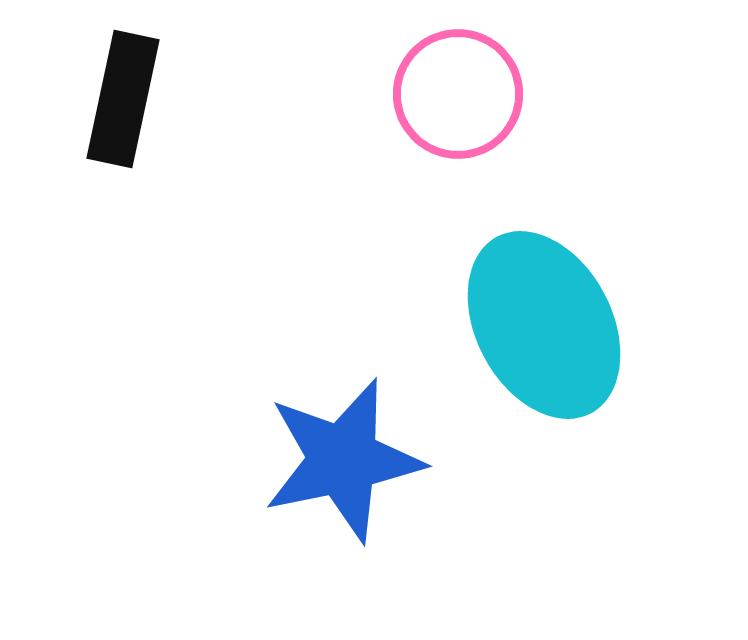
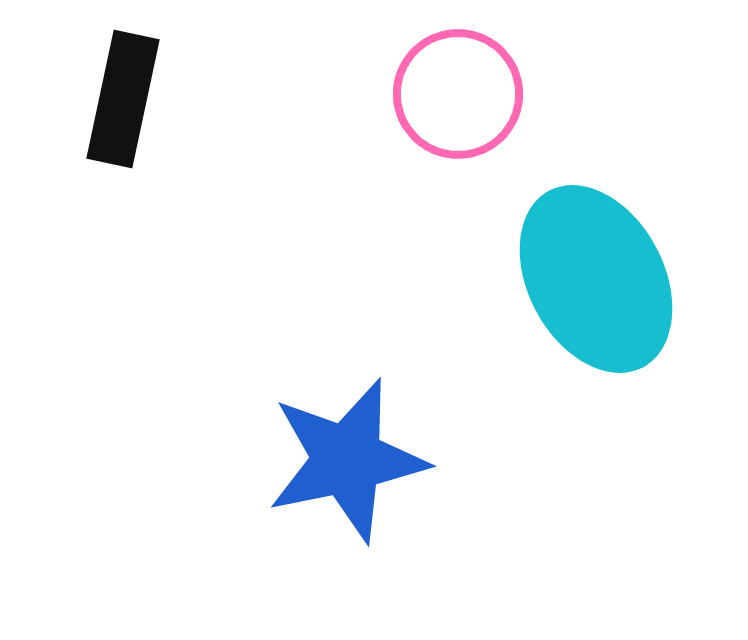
cyan ellipse: moved 52 px right, 46 px up
blue star: moved 4 px right
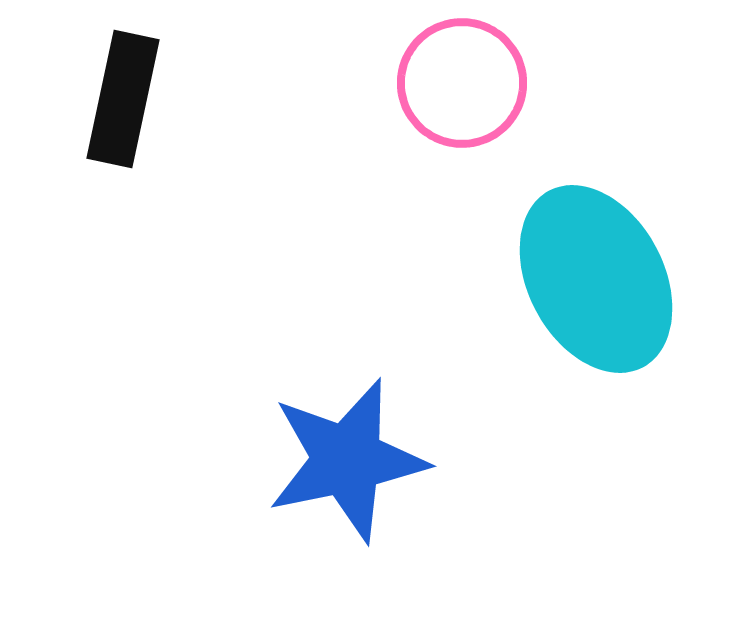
pink circle: moved 4 px right, 11 px up
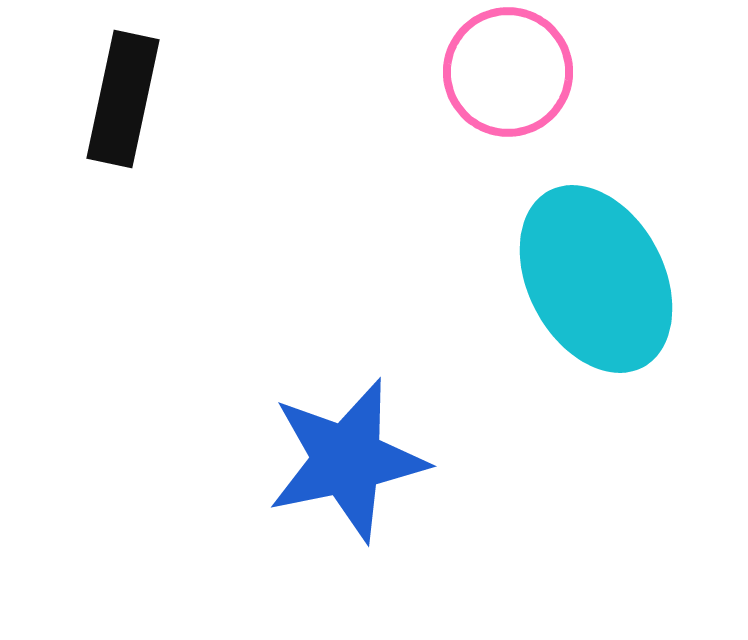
pink circle: moved 46 px right, 11 px up
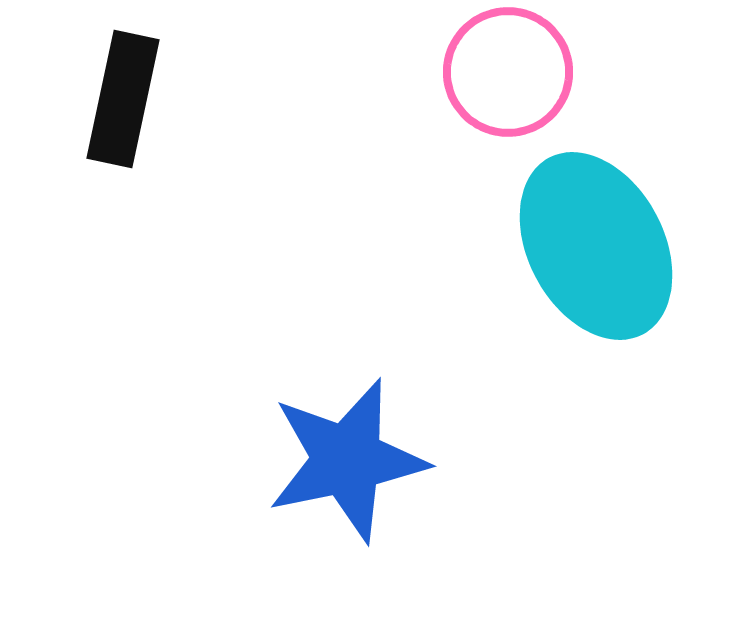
cyan ellipse: moved 33 px up
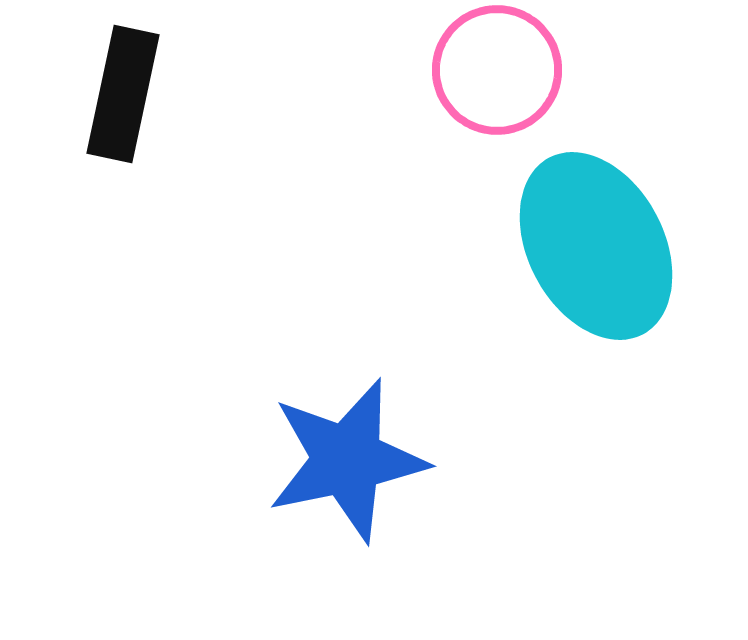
pink circle: moved 11 px left, 2 px up
black rectangle: moved 5 px up
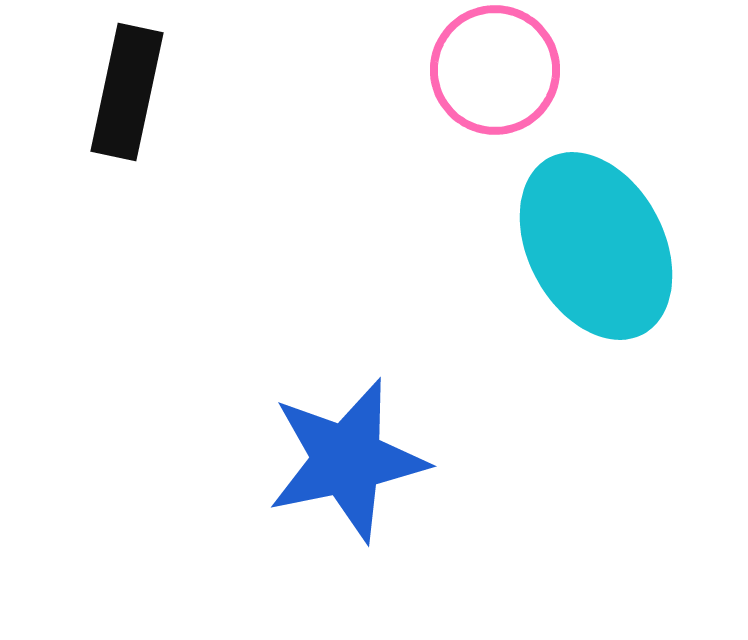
pink circle: moved 2 px left
black rectangle: moved 4 px right, 2 px up
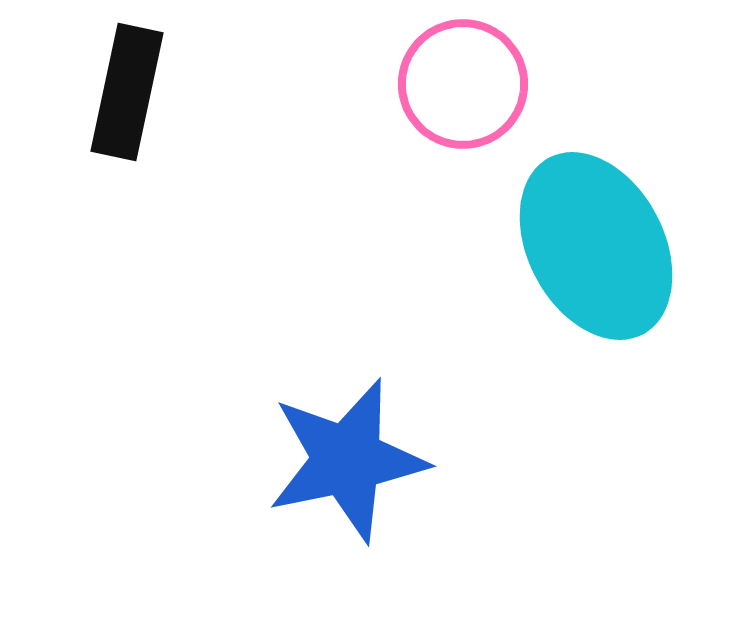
pink circle: moved 32 px left, 14 px down
